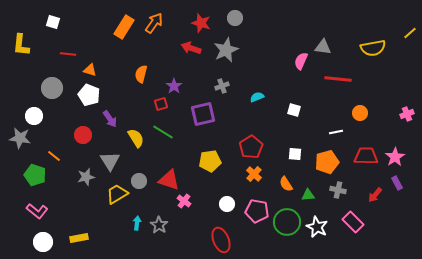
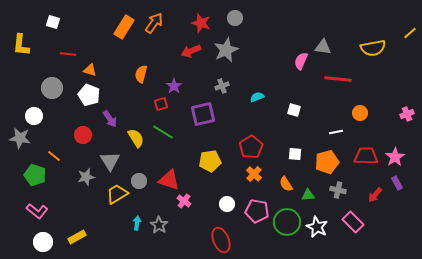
red arrow at (191, 48): moved 3 px down; rotated 42 degrees counterclockwise
yellow rectangle at (79, 238): moved 2 px left, 1 px up; rotated 18 degrees counterclockwise
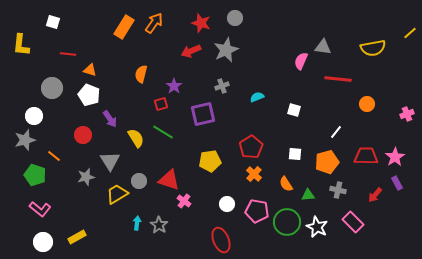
orange circle at (360, 113): moved 7 px right, 9 px up
white line at (336, 132): rotated 40 degrees counterclockwise
gray star at (20, 138): moved 5 px right, 2 px down; rotated 25 degrees counterclockwise
pink L-shape at (37, 211): moved 3 px right, 2 px up
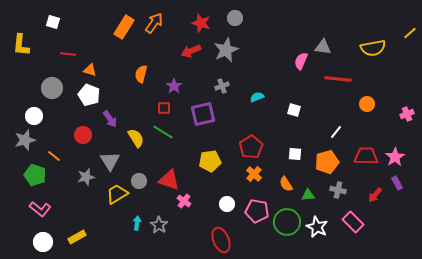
red square at (161, 104): moved 3 px right, 4 px down; rotated 16 degrees clockwise
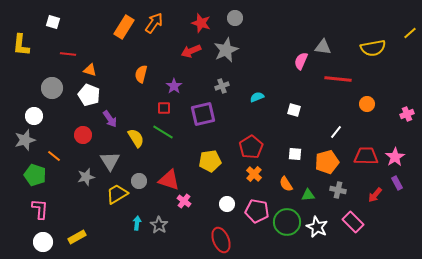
pink L-shape at (40, 209): rotated 125 degrees counterclockwise
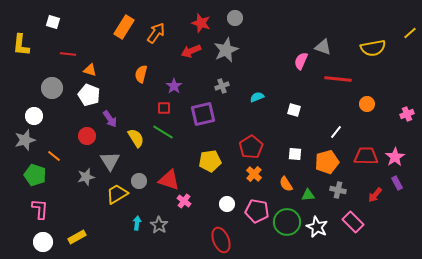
orange arrow at (154, 23): moved 2 px right, 10 px down
gray triangle at (323, 47): rotated 12 degrees clockwise
red circle at (83, 135): moved 4 px right, 1 px down
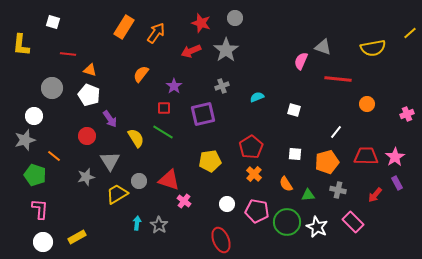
gray star at (226, 50): rotated 10 degrees counterclockwise
orange semicircle at (141, 74): rotated 24 degrees clockwise
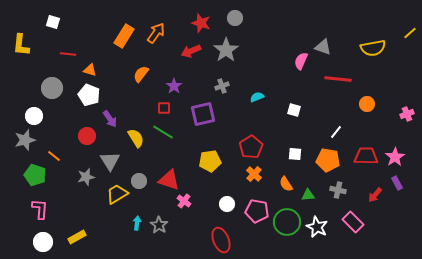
orange rectangle at (124, 27): moved 9 px down
orange pentagon at (327, 162): moved 1 px right, 2 px up; rotated 25 degrees clockwise
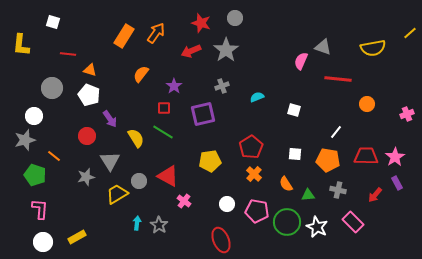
red triangle at (169, 180): moved 1 px left, 4 px up; rotated 10 degrees clockwise
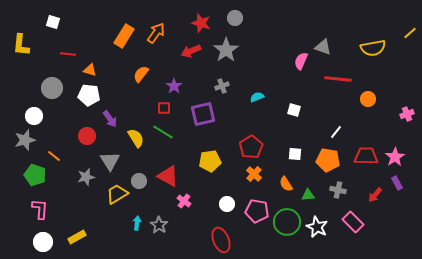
white pentagon at (89, 95): rotated 15 degrees counterclockwise
orange circle at (367, 104): moved 1 px right, 5 px up
